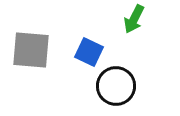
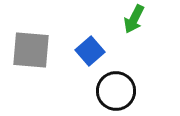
blue square: moved 1 px right, 1 px up; rotated 24 degrees clockwise
black circle: moved 5 px down
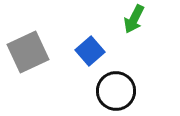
gray square: moved 3 px left, 2 px down; rotated 30 degrees counterclockwise
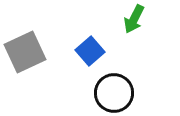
gray square: moved 3 px left
black circle: moved 2 px left, 2 px down
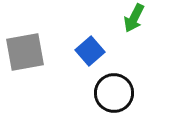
green arrow: moved 1 px up
gray square: rotated 15 degrees clockwise
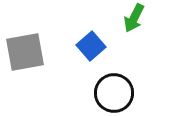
blue square: moved 1 px right, 5 px up
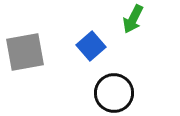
green arrow: moved 1 px left, 1 px down
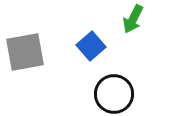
black circle: moved 1 px down
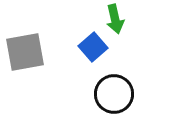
green arrow: moved 18 px left; rotated 40 degrees counterclockwise
blue square: moved 2 px right, 1 px down
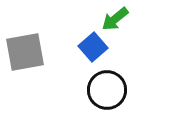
green arrow: rotated 64 degrees clockwise
black circle: moved 7 px left, 4 px up
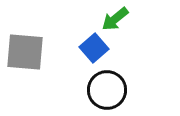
blue square: moved 1 px right, 1 px down
gray square: rotated 15 degrees clockwise
